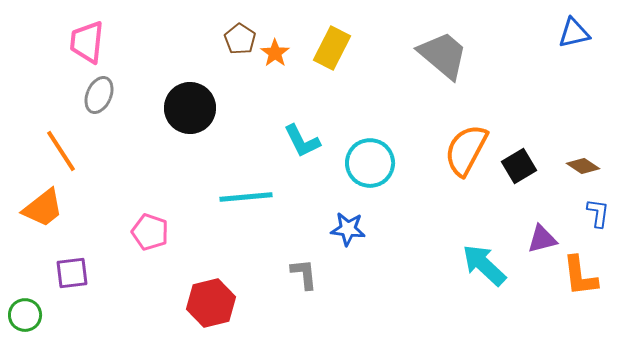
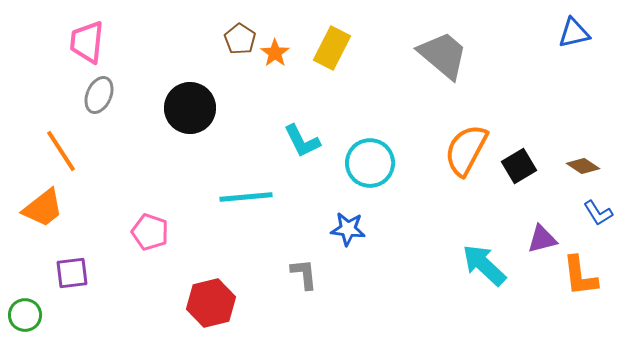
blue L-shape: rotated 140 degrees clockwise
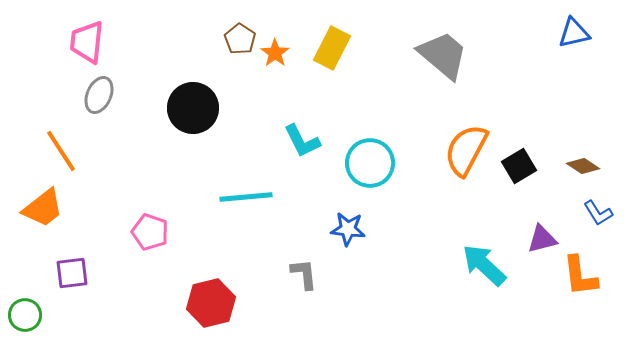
black circle: moved 3 px right
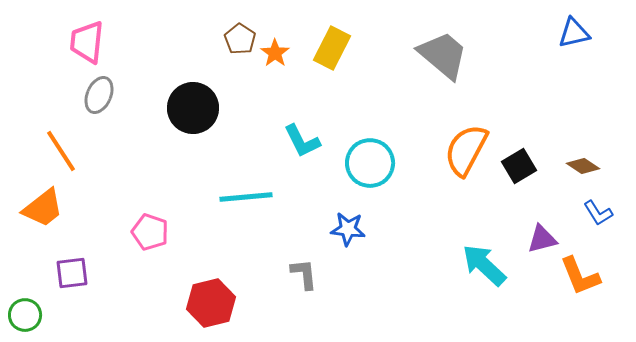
orange L-shape: rotated 15 degrees counterclockwise
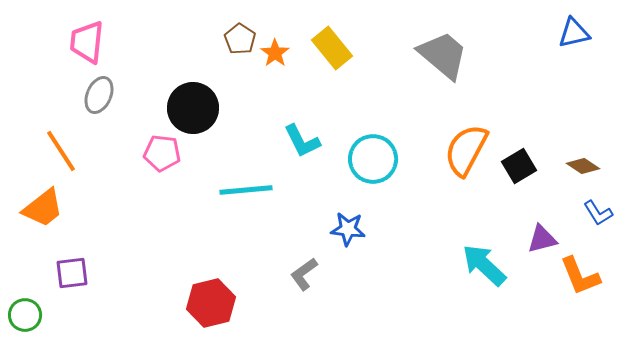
yellow rectangle: rotated 66 degrees counterclockwise
cyan circle: moved 3 px right, 4 px up
cyan line: moved 7 px up
pink pentagon: moved 12 px right, 79 px up; rotated 12 degrees counterclockwise
gray L-shape: rotated 120 degrees counterclockwise
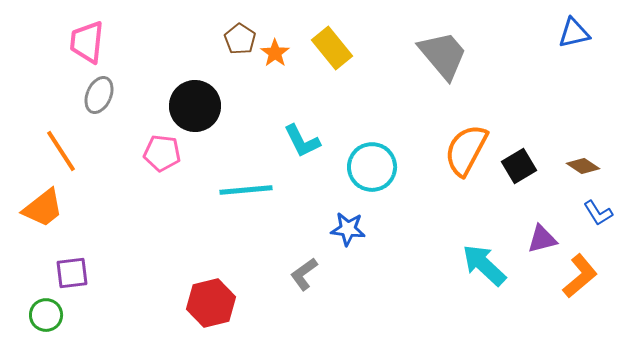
gray trapezoid: rotated 10 degrees clockwise
black circle: moved 2 px right, 2 px up
cyan circle: moved 1 px left, 8 px down
orange L-shape: rotated 108 degrees counterclockwise
green circle: moved 21 px right
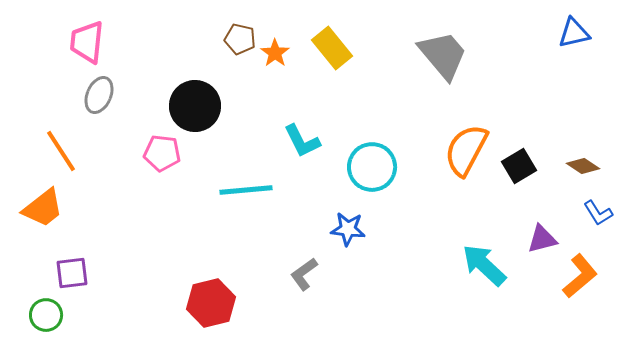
brown pentagon: rotated 20 degrees counterclockwise
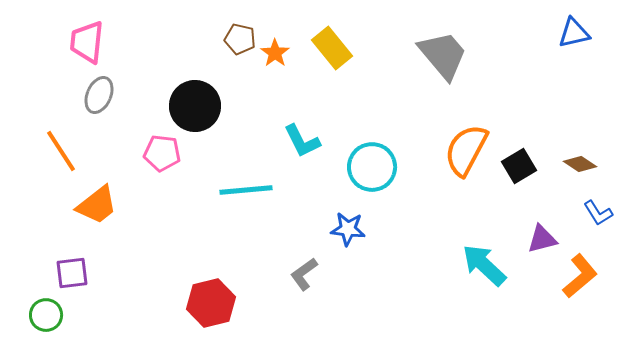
brown diamond: moved 3 px left, 2 px up
orange trapezoid: moved 54 px right, 3 px up
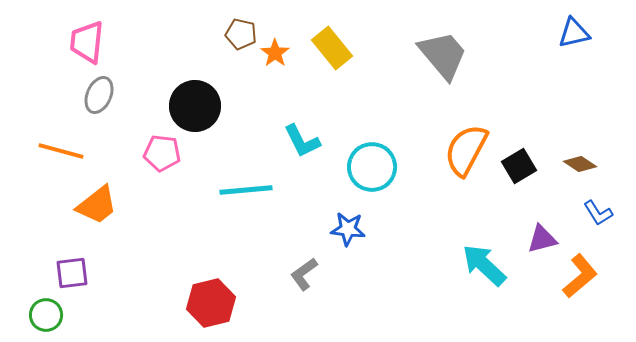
brown pentagon: moved 1 px right, 5 px up
orange line: rotated 42 degrees counterclockwise
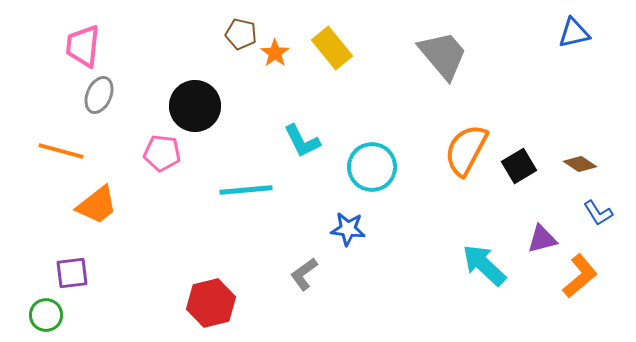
pink trapezoid: moved 4 px left, 4 px down
